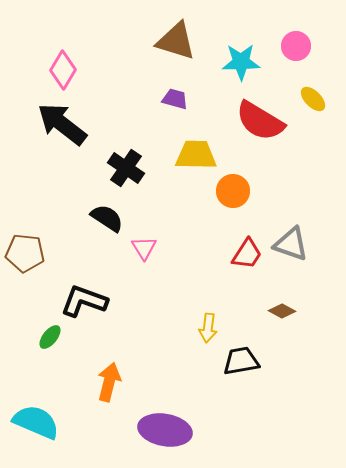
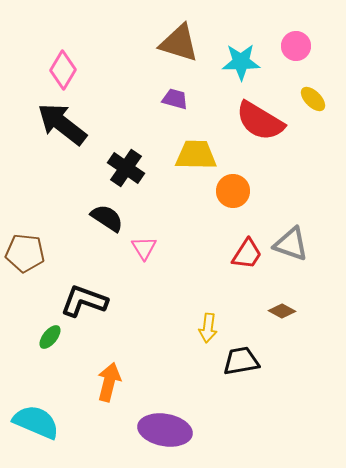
brown triangle: moved 3 px right, 2 px down
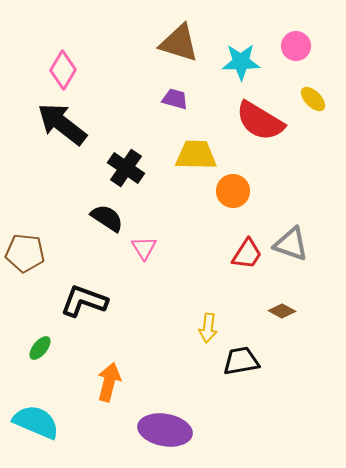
green ellipse: moved 10 px left, 11 px down
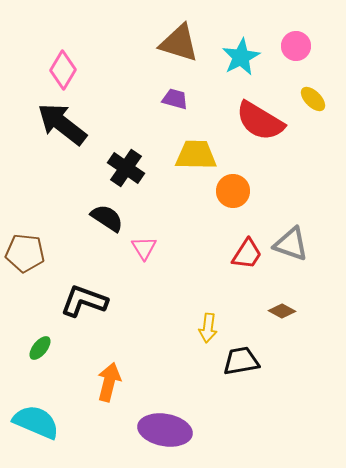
cyan star: moved 5 px up; rotated 27 degrees counterclockwise
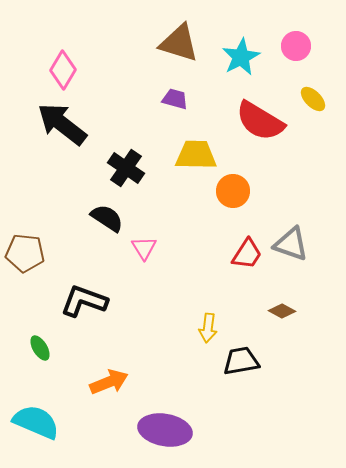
green ellipse: rotated 70 degrees counterclockwise
orange arrow: rotated 54 degrees clockwise
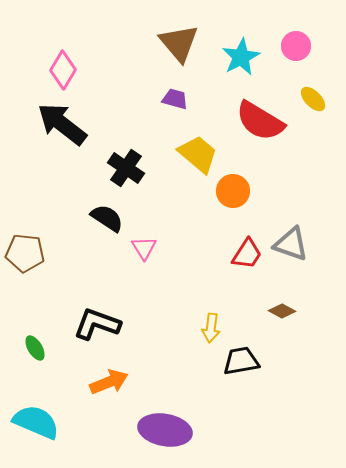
brown triangle: rotated 33 degrees clockwise
yellow trapezoid: moved 2 px right, 1 px up; rotated 39 degrees clockwise
black L-shape: moved 13 px right, 23 px down
yellow arrow: moved 3 px right
green ellipse: moved 5 px left
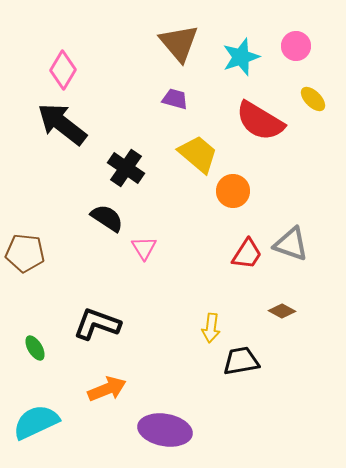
cyan star: rotated 9 degrees clockwise
orange arrow: moved 2 px left, 7 px down
cyan semicircle: rotated 48 degrees counterclockwise
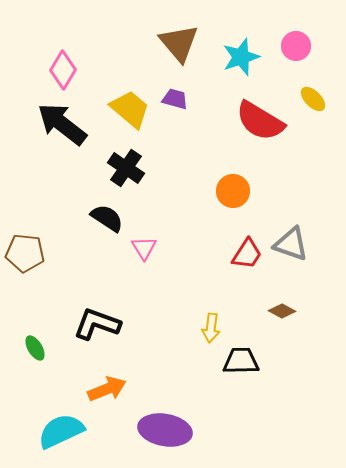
yellow trapezoid: moved 68 px left, 45 px up
black trapezoid: rotated 9 degrees clockwise
cyan semicircle: moved 25 px right, 9 px down
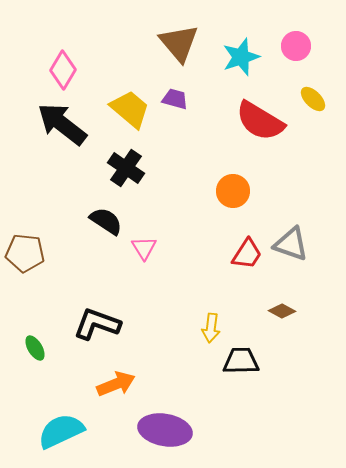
black semicircle: moved 1 px left, 3 px down
orange arrow: moved 9 px right, 5 px up
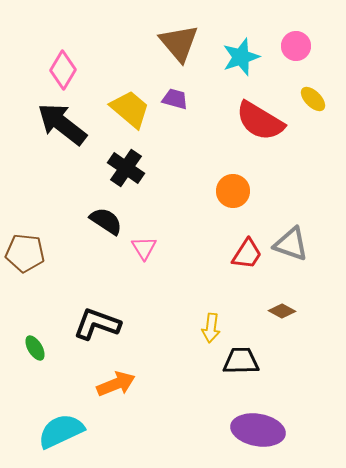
purple ellipse: moved 93 px right
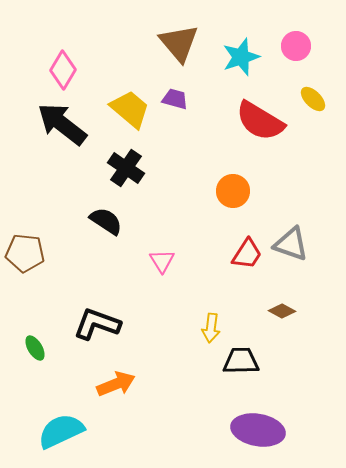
pink triangle: moved 18 px right, 13 px down
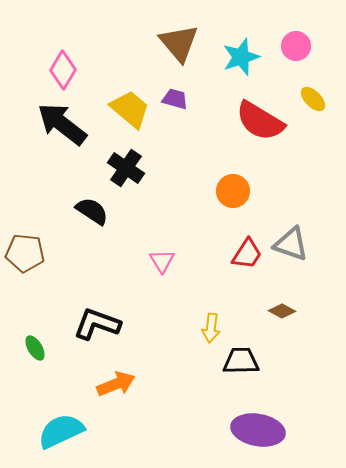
black semicircle: moved 14 px left, 10 px up
